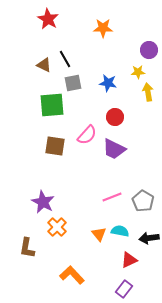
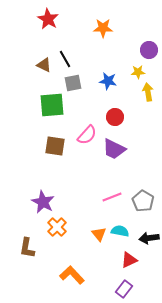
blue star: moved 2 px up
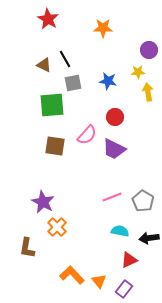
orange triangle: moved 47 px down
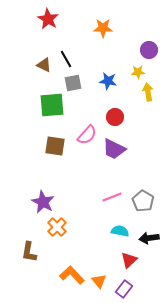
black line: moved 1 px right
brown L-shape: moved 2 px right, 4 px down
red triangle: rotated 18 degrees counterclockwise
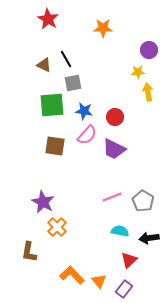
blue star: moved 24 px left, 30 px down
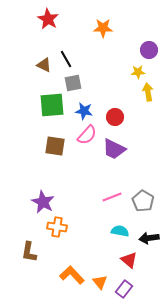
orange cross: rotated 36 degrees counterclockwise
red triangle: rotated 36 degrees counterclockwise
orange triangle: moved 1 px right, 1 px down
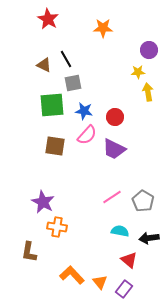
pink line: rotated 12 degrees counterclockwise
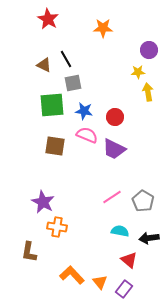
pink semicircle: rotated 110 degrees counterclockwise
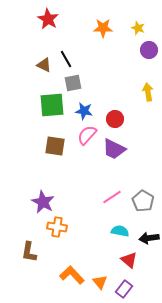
yellow star: moved 44 px up; rotated 24 degrees clockwise
red circle: moved 2 px down
pink semicircle: rotated 70 degrees counterclockwise
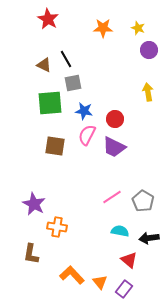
green square: moved 2 px left, 2 px up
pink semicircle: rotated 15 degrees counterclockwise
purple trapezoid: moved 2 px up
purple star: moved 9 px left, 2 px down
brown L-shape: moved 2 px right, 2 px down
